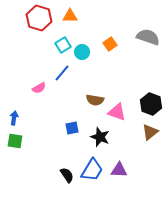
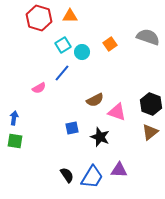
brown semicircle: rotated 36 degrees counterclockwise
blue trapezoid: moved 7 px down
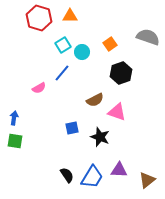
black hexagon: moved 30 px left, 31 px up; rotated 20 degrees clockwise
brown triangle: moved 3 px left, 48 px down
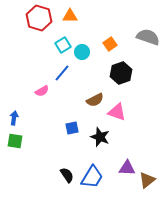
pink semicircle: moved 3 px right, 3 px down
purple triangle: moved 8 px right, 2 px up
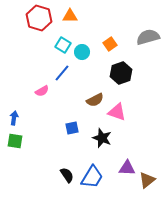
gray semicircle: rotated 35 degrees counterclockwise
cyan square: rotated 28 degrees counterclockwise
black star: moved 2 px right, 1 px down
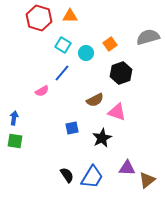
cyan circle: moved 4 px right, 1 px down
black star: rotated 24 degrees clockwise
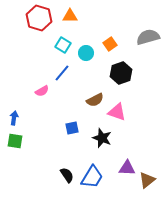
black star: rotated 24 degrees counterclockwise
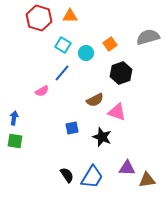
black star: moved 1 px up
brown triangle: rotated 30 degrees clockwise
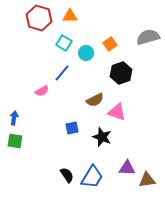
cyan square: moved 1 px right, 2 px up
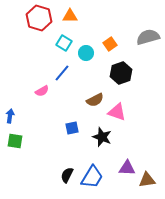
blue arrow: moved 4 px left, 2 px up
black semicircle: rotated 119 degrees counterclockwise
